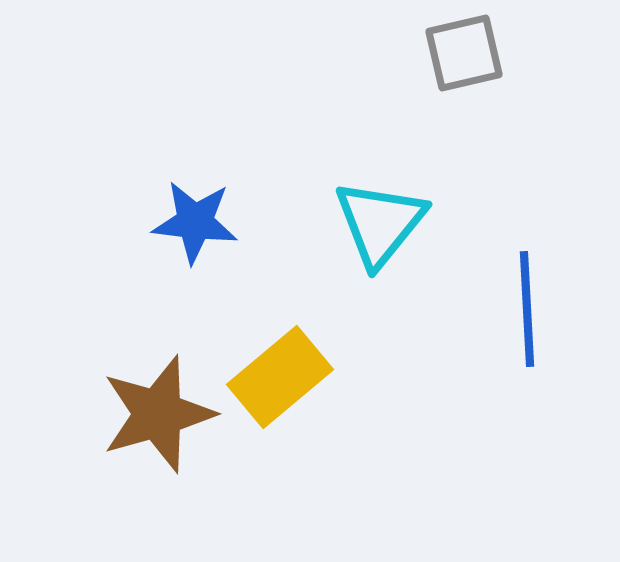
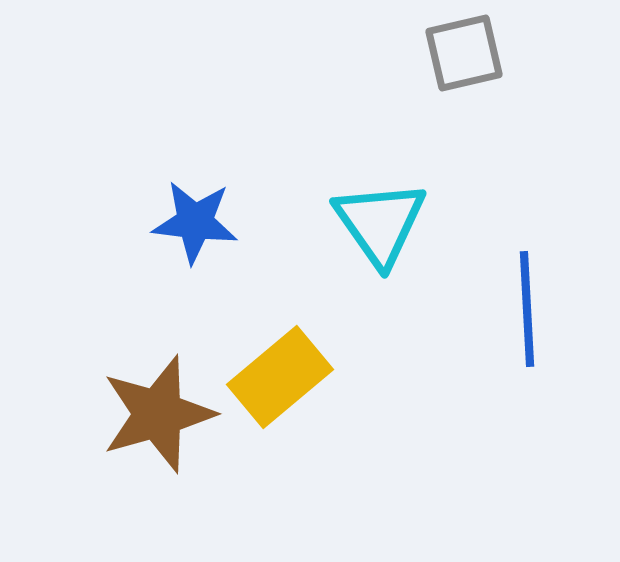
cyan triangle: rotated 14 degrees counterclockwise
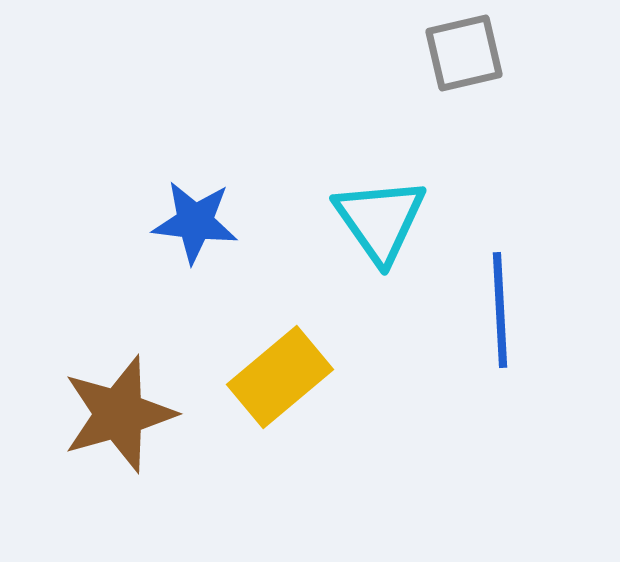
cyan triangle: moved 3 px up
blue line: moved 27 px left, 1 px down
brown star: moved 39 px left
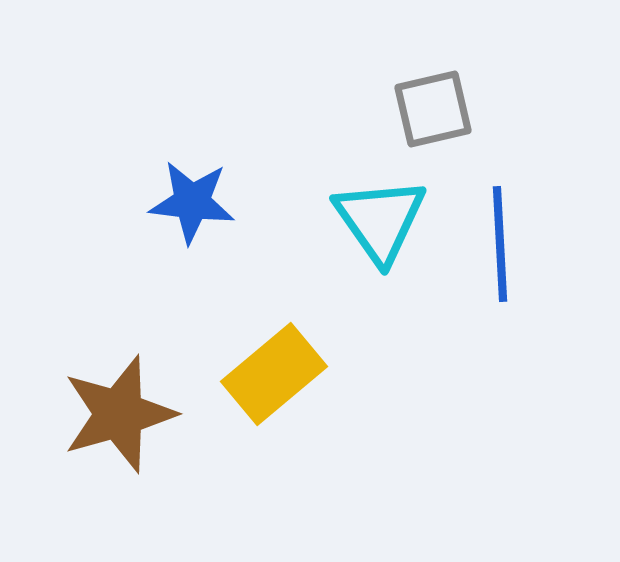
gray square: moved 31 px left, 56 px down
blue star: moved 3 px left, 20 px up
blue line: moved 66 px up
yellow rectangle: moved 6 px left, 3 px up
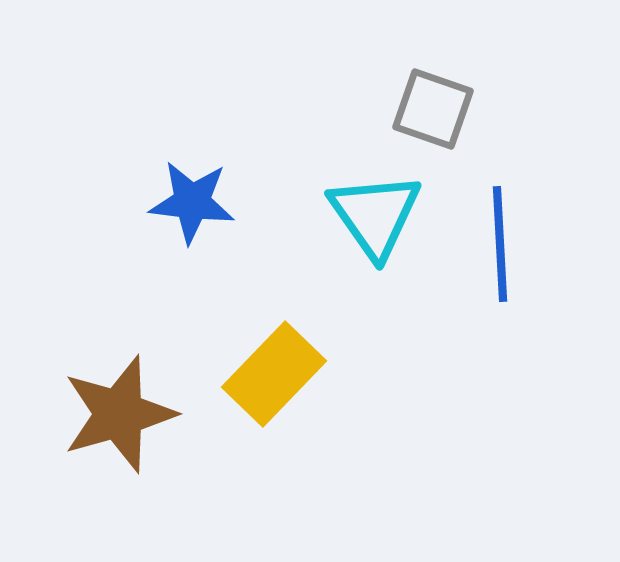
gray square: rotated 32 degrees clockwise
cyan triangle: moved 5 px left, 5 px up
yellow rectangle: rotated 6 degrees counterclockwise
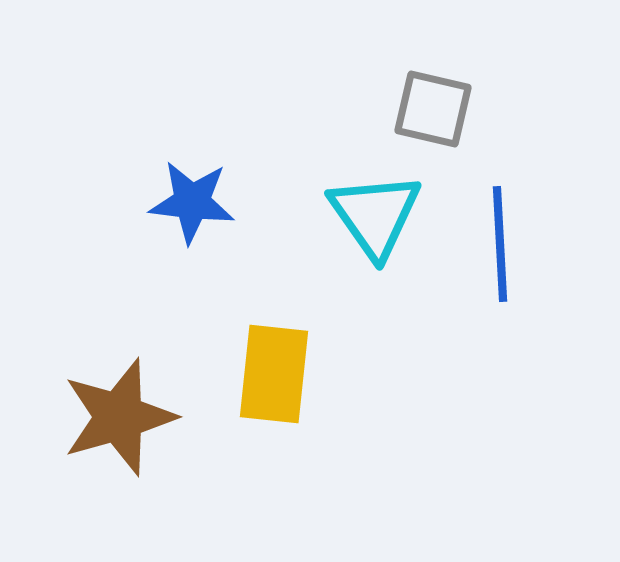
gray square: rotated 6 degrees counterclockwise
yellow rectangle: rotated 38 degrees counterclockwise
brown star: moved 3 px down
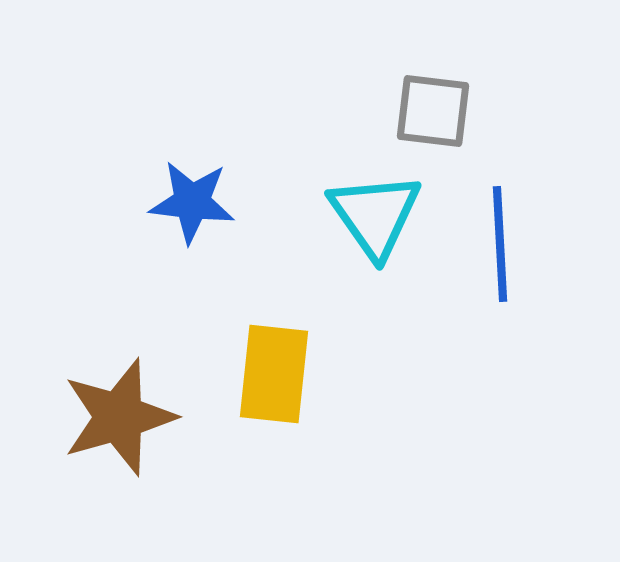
gray square: moved 2 px down; rotated 6 degrees counterclockwise
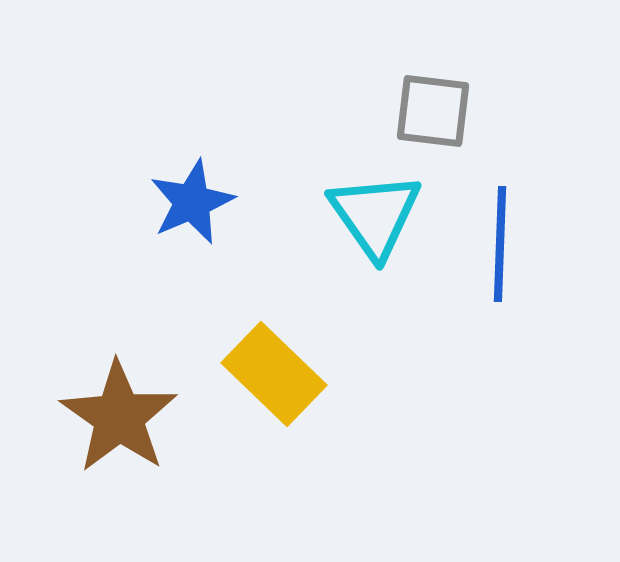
blue star: rotated 30 degrees counterclockwise
blue line: rotated 5 degrees clockwise
yellow rectangle: rotated 52 degrees counterclockwise
brown star: rotated 21 degrees counterclockwise
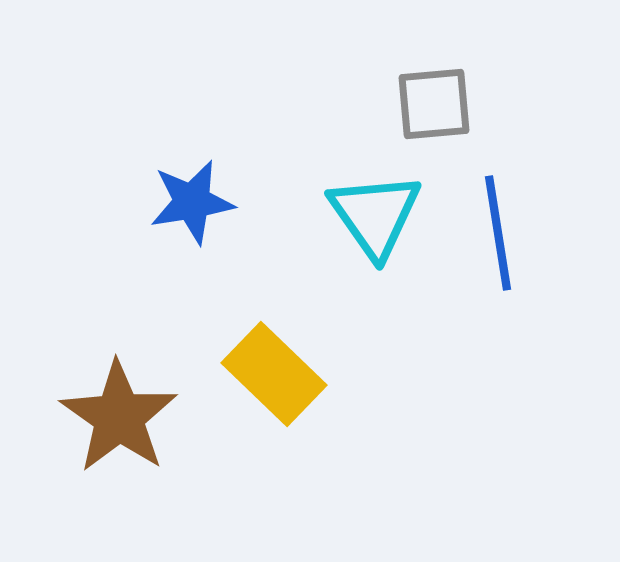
gray square: moved 1 px right, 7 px up; rotated 12 degrees counterclockwise
blue star: rotated 14 degrees clockwise
blue line: moved 2 px left, 11 px up; rotated 11 degrees counterclockwise
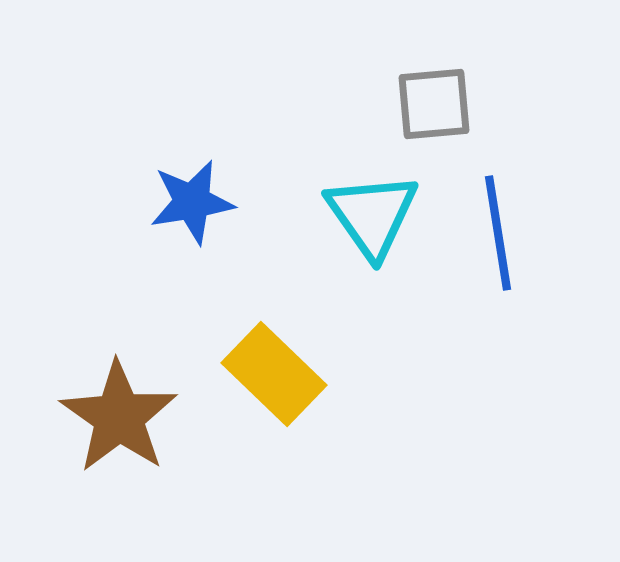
cyan triangle: moved 3 px left
